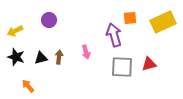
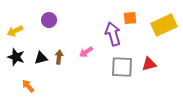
yellow rectangle: moved 1 px right, 3 px down
purple arrow: moved 1 px left, 1 px up
pink arrow: rotated 72 degrees clockwise
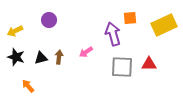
red triangle: rotated 14 degrees clockwise
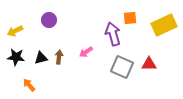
black star: rotated 12 degrees counterclockwise
gray square: rotated 20 degrees clockwise
orange arrow: moved 1 px right, 1 px up
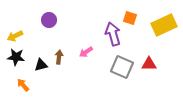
orange square: rotated 24 degrees clockwise
yellow arrow: moved 5 px down
black triangle: moved 7 px down
orange arrow: moved 6 px left
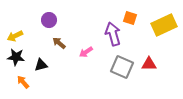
brown arrow: moved 14 px up; rotated 56 degrees counterclockwise
orange arrow: moved 3 px up
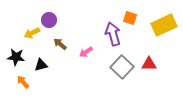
yellow arrow: moved 17 px right, 3 px up
brown arrow: moved 1 px right, 1 px down
gray square: rotated 20 degrees clockwise
